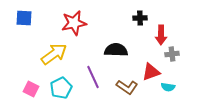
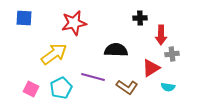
red triangle: moved 4 px up; rotated 12 degrees counterclockwise
purple line: rotated 50 degrees counterclockwise
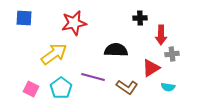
cyan pentagon: rotated 10 degrees counterclockwise
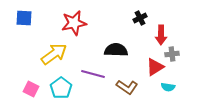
black cross: rotated 24 degrees counterclockwise
red triangle: moved 4 px right, 1 px up
purple line: moved 3 px up
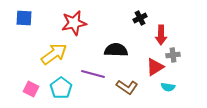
gray cross: moved 1 px right, 1 px down
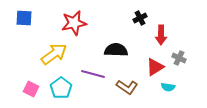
gray cross: moved 6 px right, 3 px down; rotated 32 degrees clockwise
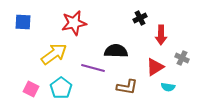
blue square: moved 1 px left, 4 px down
black semicircle: moved 1 px down
gray cross: moved 3 px right
purple line: moved 6 px up
brown L-shape: rotated 25 degrees counterclockwise
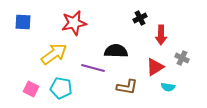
cyan pentagon: rotated 25 degrees counterclockwise
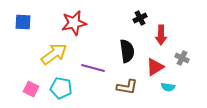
black semicircle: moved 11 px right; rotated 80 degrees clockwise
